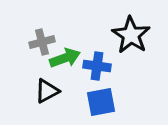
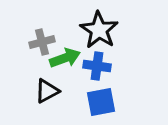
black star: moved 32 px left, 5 px up
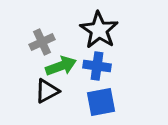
gray cross: rotated 10 degrees counterclockwise
green arrow: moved 4 px left, 8 px down
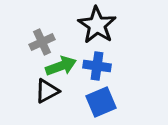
black star: moved 2 px left, 5 px up
blue square: rotated 12 degrees counterclockwise
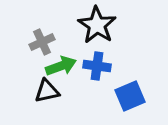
black triangle: rotated 16 degrees clockwise
blue square: moved 29 px right, 6 px up
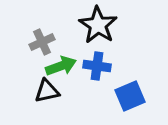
black star: moved 1 px right
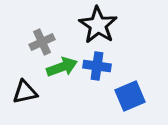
green arrow: moved 1 px right, 1 px down
black triangle: moved 22 px left, 1 px down
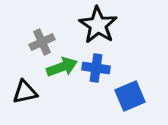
blue cross: moved 1 px left, 2 px down
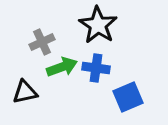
blue square: moved 2 px left, 1 px down
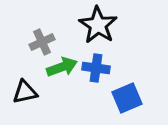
blue square: moved 1 px left, 1 px down
